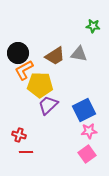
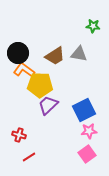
orange L-shape: rotated 65 degrees clockwise
red line: moved 3 px right, 5 px down; rotated 32 degrees counterclockwise
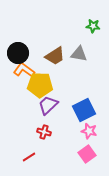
pink star: rotated 21 degrees clockwise
red cross: moved 25 px right, 3 px up
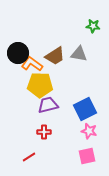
orange L-shape: moved 8 px right, 6 px up
purple trapezoid: rotated 30 degrees clockwise
blue square: moved 1 px right, 1 px up
red cross: rotated 16 degrees counterclockwise
pink square: moved 2 px down; rotated 24 degrees clockwise
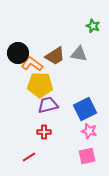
green star: rotated 16 degrees clockwise
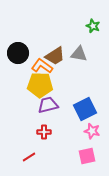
orange L-shape: moved 10 px right, 2 px down
pink star: moved 3 px right
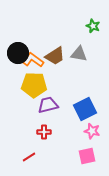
orange L-shape: moved 9 px left, 6 px up
yellow pentagon: moved 6 px left
